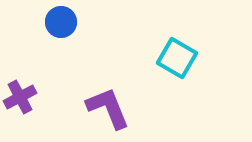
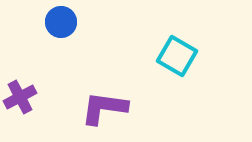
cyan square: moved 2 px up
purple L-shape: moved 4 px left; rotated 60 degrees counterclockwise
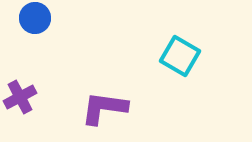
blue circle: moved 26 px left, 4 px up
cyan square: moved 3 px right
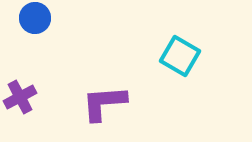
purple L-shape: moved 5 px up; rotated 12 degrees counterclockwise
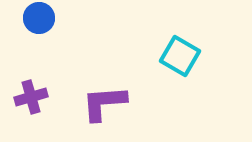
blue circle: moved 4 px right
purple cross: moved 11 px right; rotated 12 degrees clockwise
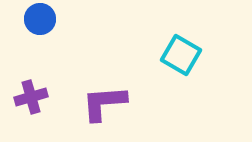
blue circle: moved 1 px right, 1 px down
cyan square: moved 1 px right, 1 px up
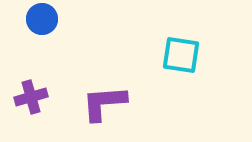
blue circle: moved 2 px right
cyan square: rotated 21 degrees counterclockwise
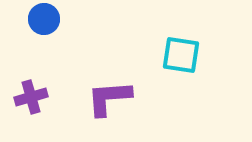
blue circle: moved 2 px right
purple L-shape: moved 5 px right, 5 px up
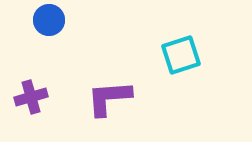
blue circle: moved 5 px right, 1 px down
cyan square: rotated 27 degrees counterclockwise
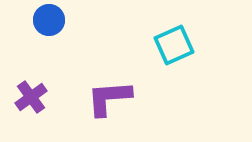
cyan square: moved 7 px left, 10 px up; rotated 6 degrees counterclockwise
purple cross: rotated 20 degrees counterclockwise
